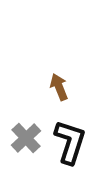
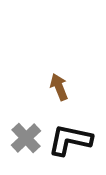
black L-shape: moved 2 px up; rotated 96 degrees counterclockwise
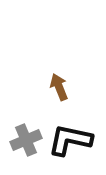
gray cross: moved 2 px down; rotated 20 degrees clockwise
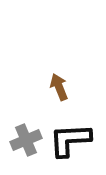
black L-shape: rotated 15 degrees counterclockwise
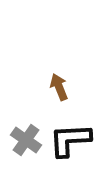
gray cross: rotated 32 degrees counterclockwise
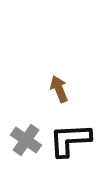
brown arrow: moved 2 px down
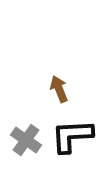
black L-shape: moved 2 px right, 4 px up
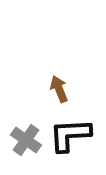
black L-shape: moved 2 px left, 1 px up
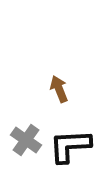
black L-shape: moved 11 px down
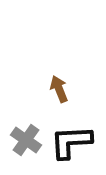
black L-shape: moved 1 px right, 4 px up
